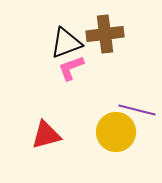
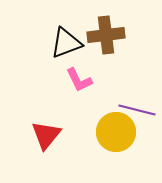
brown cross: moved 1 px right, 1 px down
pink L-shape: moved 8 px right, 12 px down; rotated 96 degrees counterclockwise
red triangle: rotated 36 degrees counterclockwise
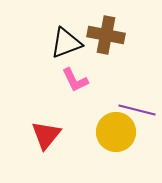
brown cross: rotated 18 degrees clockwise
pink L-shape: moved 4 px left
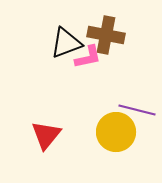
pink L-shape: moved 13 px right, 23 px up; rotated 76 degrees counterclockwise
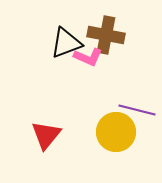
pink L-shape: rotated 36 degrees clockwise
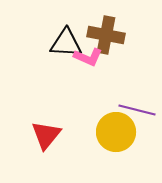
black triangle: rotated 24 degrees clockwise
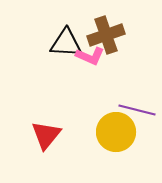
brown cross: rotated 30 degrees counterclockwise
pink L-shape: moved 2 px right, 1 px up
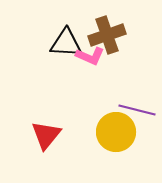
brown cross: moved 1 px right
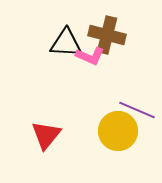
brown cross: rotated 33 degrees clockwise
purple line: rotated 9 degrees clockwise
yellow circle: moved 2 px right, 1 px up
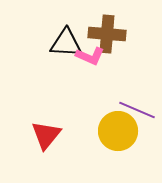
brown cross: moved 1 px up; rotated 9 degrees counterclockwise
